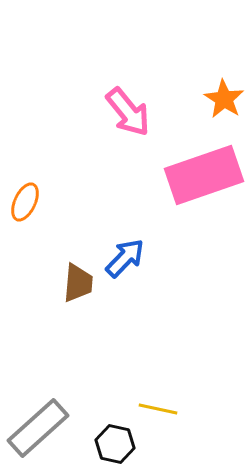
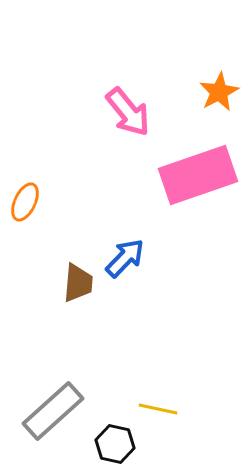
orange star: moved 5 px left, 7 px up; rotated 12 degrees clockwise
pink rectangle: moved 6 px left
gray rectangle: moved 15 px right, 17 px up
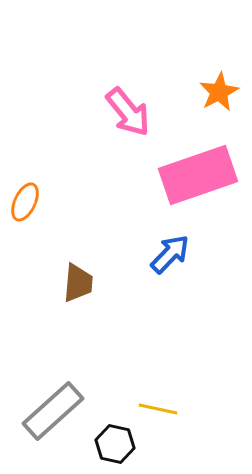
blue arrow: moved 45 px right, 4 px up
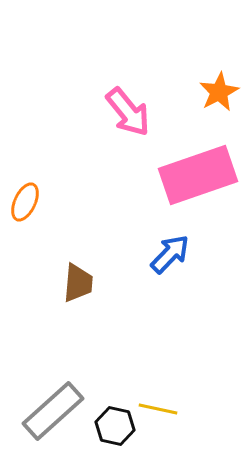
black hexagon: moved 18 px up
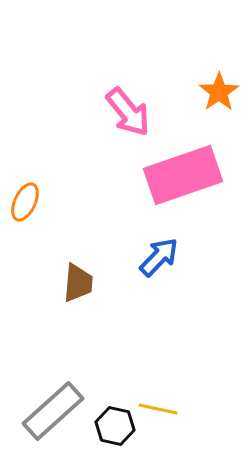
orange star: rotated 6 degrees counterclockwise
pink rectangle: moved 15 px left
blue arrow: moved 11 px left, 3 px down
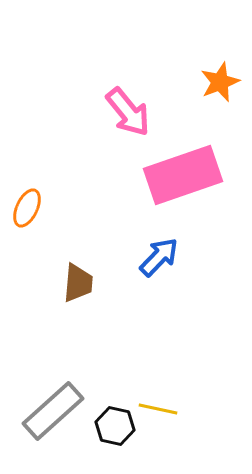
orange star: moved 1 px right, 10 px up; rotated 12 degrees clockwise
orange ellipse: moved 2 px right, 6 px down
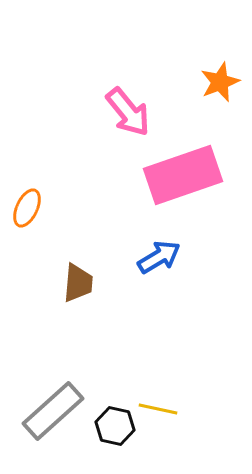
blue arrow: rotated 15 degrees clockwise
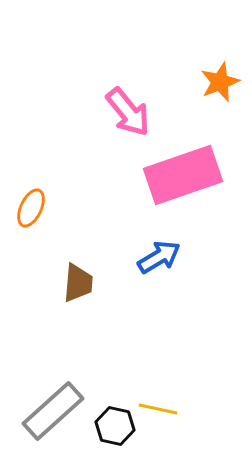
orange ellipse: moved 4 px right
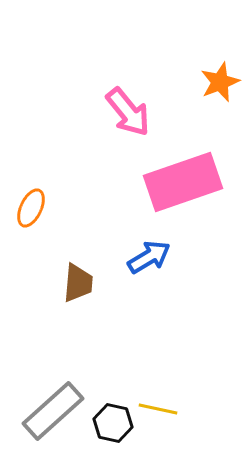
pink rectangle: moved 7 px down
blue arrow: moved 10 px left
black hexagon: moved 2 px left, 3 px up
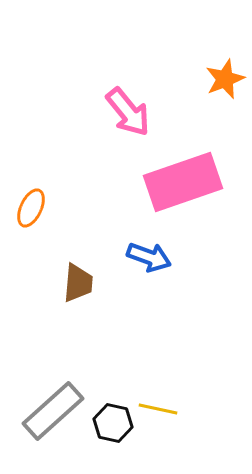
orange star: moved 5 px right, 3 px up
blue arrow: rotated 51 degrees clockwise
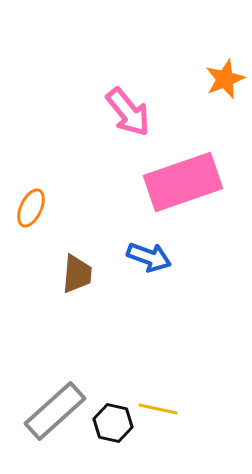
brown trapezoid: moved 1 px left, 9 px up
gray rectangle: moved 2 px right
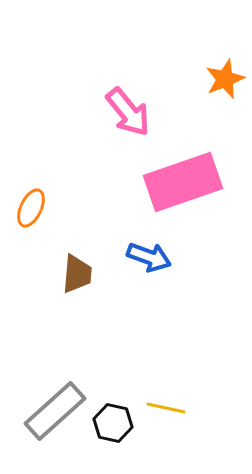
yellow line: moved 8 px right, 1 px up
